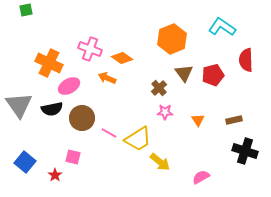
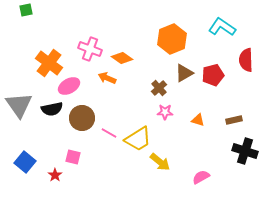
orange cross: rotated 12 degrees clockwise
brown triangle: rotated 36 degrees clockwise
orange triangle: rotated 40 degrees counterclockwise
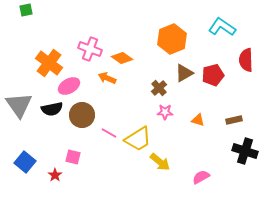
brown circle: moved 3 px up
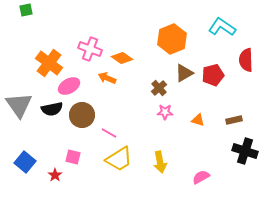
yellow trapezoid: moved 19 px left, 20 px down
yellow arrow: rotated 40 degrees clockwise
